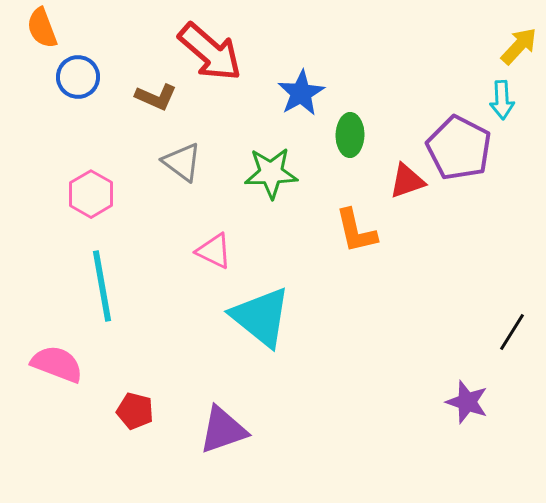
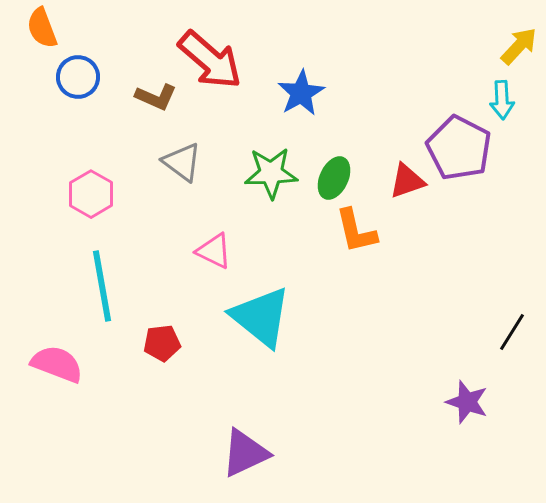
red arrow: moved 8 px down
green ellipse: moved 16 px left, 43 px down; rotated 24 degrees clockwise
red pentagon: moved 27 px right, 68 px up; rotated 21 degrees counterclockwise
purple triangle: moved 22 px right, 23 px down; rotated 6 degrees counterclockwise
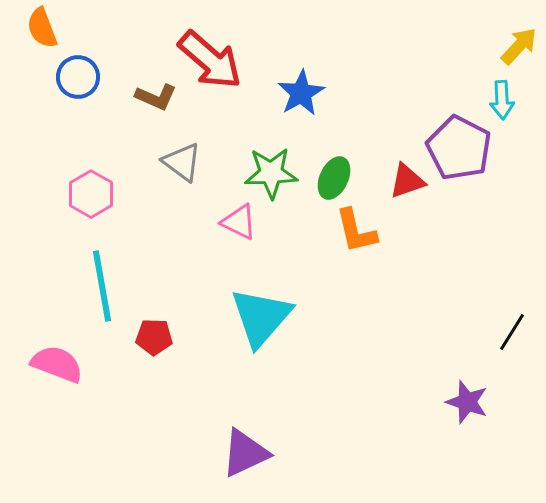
pink triangle: moved 25 px right, 29 px up
cyan triangle: rotated 32 degrees clockwise
red pentagon: moved 8 px left, 6 px up; rotated 9 degrees clockwise
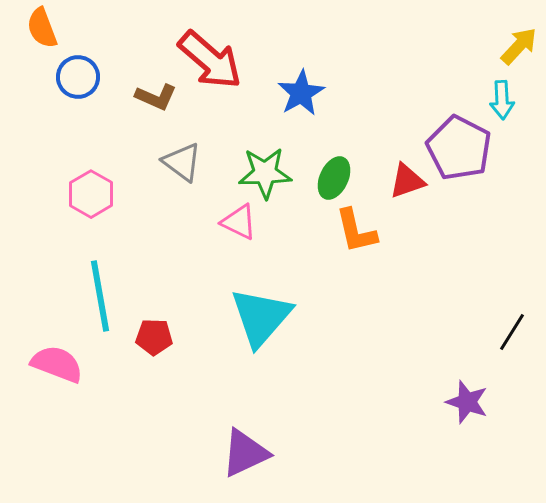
green star: moved 6 px left
cyan line: moved 2 px left, 10 px down
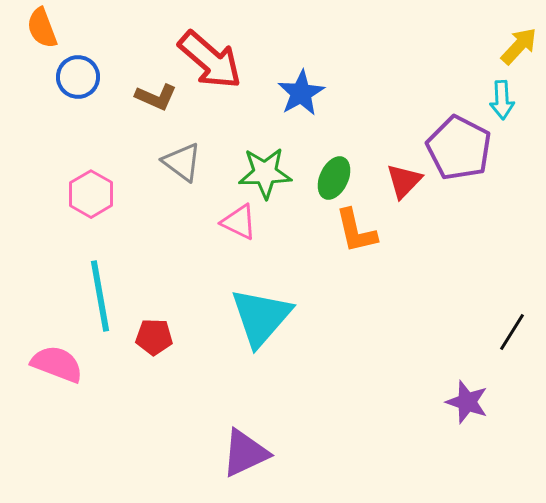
red triangle: moved 3 px left; rotated 27 degrees counterclockwise
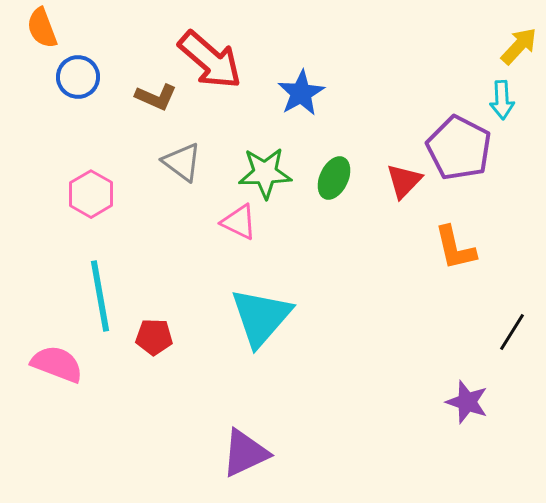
orange L-shape: moved 99 px right, 17 px down
